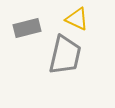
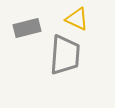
gray trapezoid: rotated 9 degrees counterclockwise
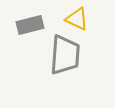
gray rectangle: moved 3 px right, 3 px up
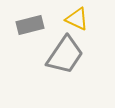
gray trapezoid: rotated 30 degrees clockwise
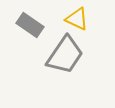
gray rectangle: rotated 48 degrees clockwise
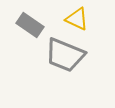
gray trapezoid: rotated 78 degrees clockwise
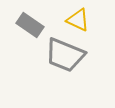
yellow triangle: moved 1 px right, 1 px down
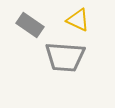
gray trapezoid: moved 2 px down; rotated 18 degrees counterclockwise
